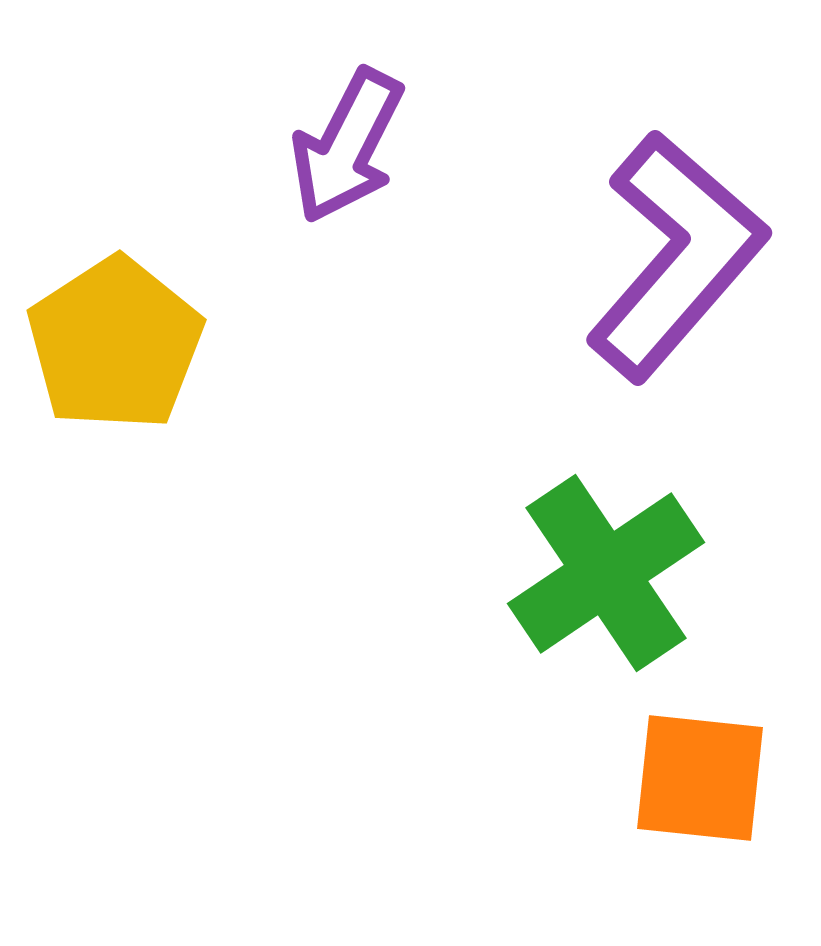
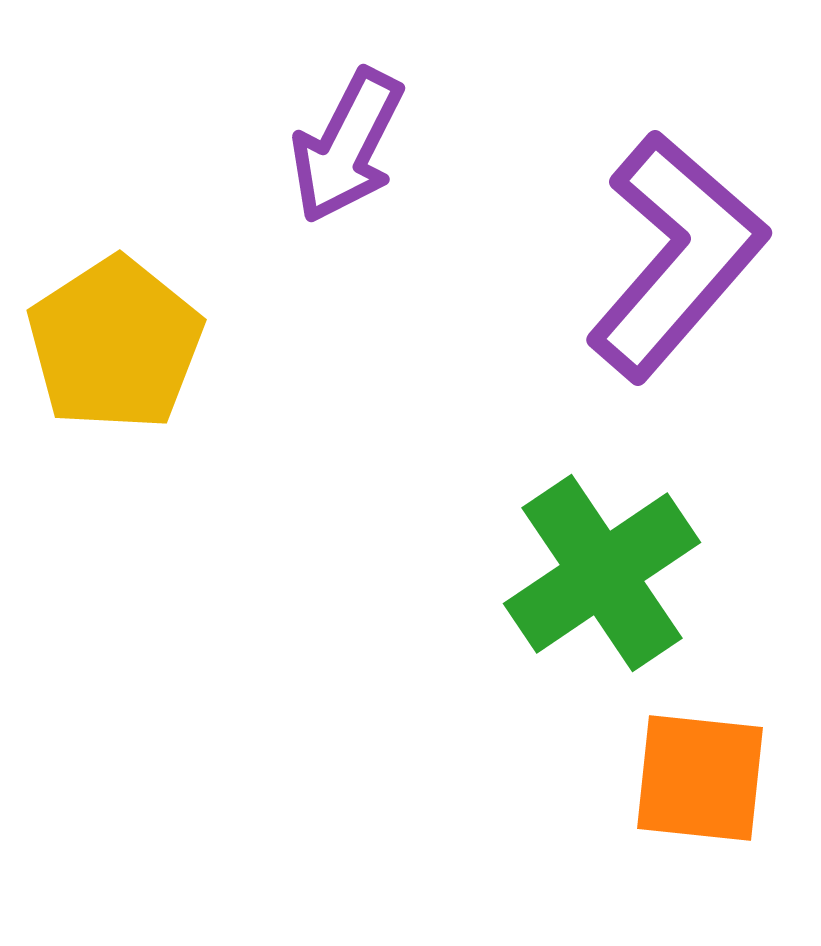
green cross: moved 4 px left
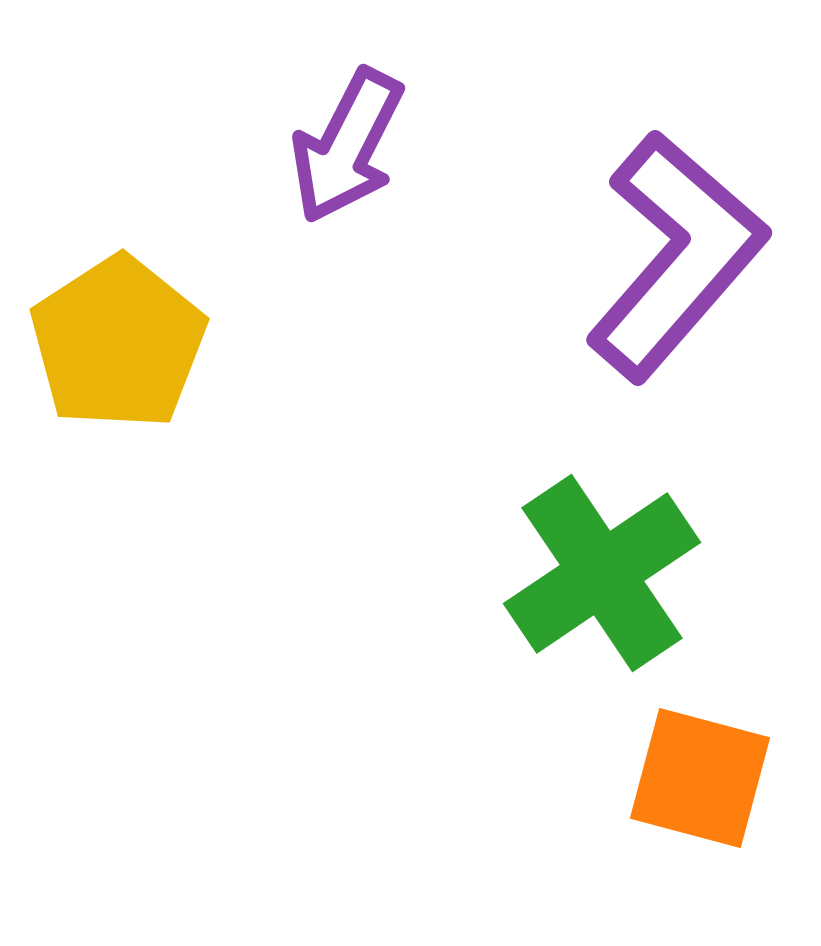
yellow pentagon: moved 3 px right, 1 px up
orange square: rotated 9 degrees clockwise
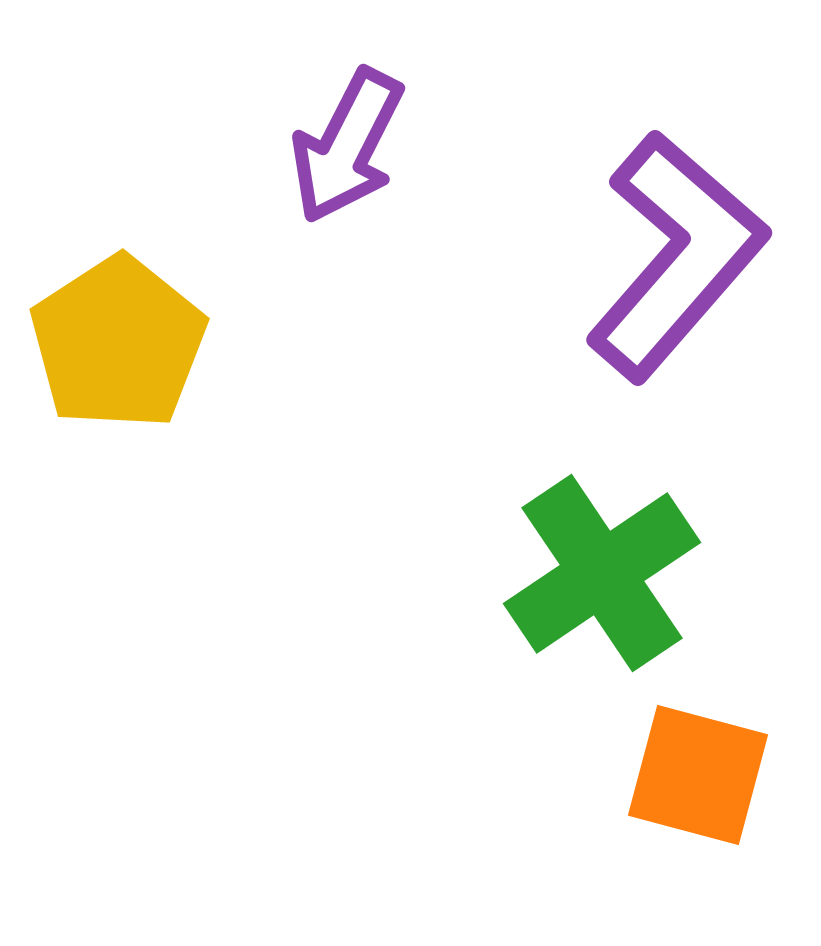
orange square: moved 2 px left, 3 px up
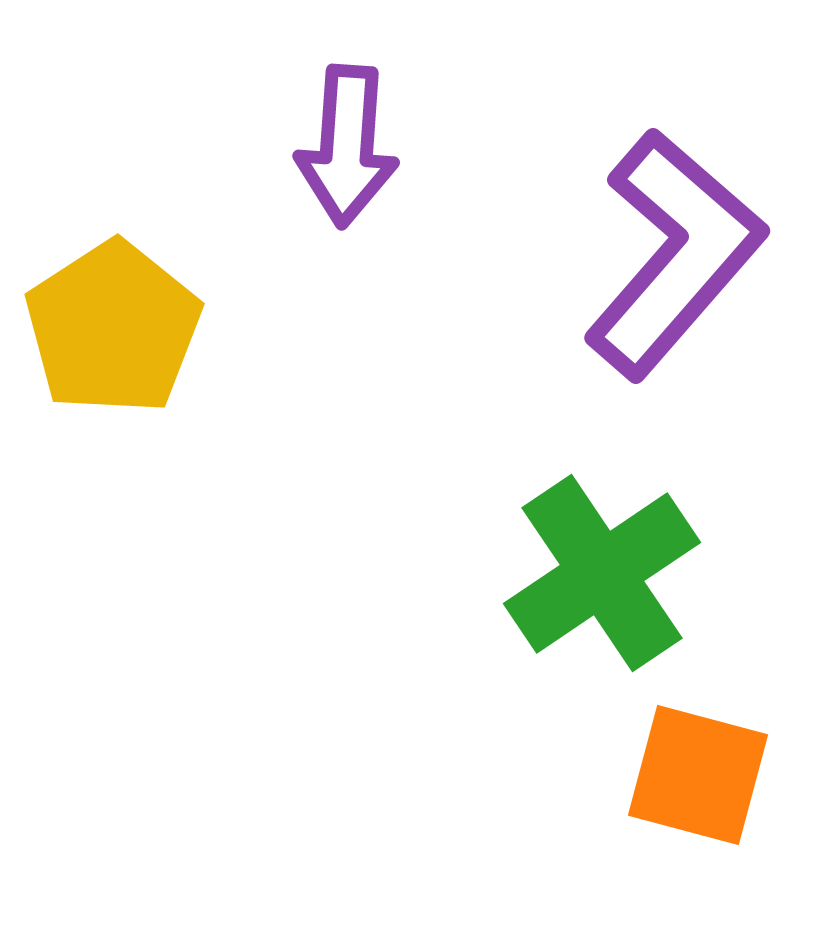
purple arrow: rotated 23 degrees counterclockwise
purple L-shape: moved 2 px left, 2 px up
yellow pentagon: moved 5 px left, 15 px up
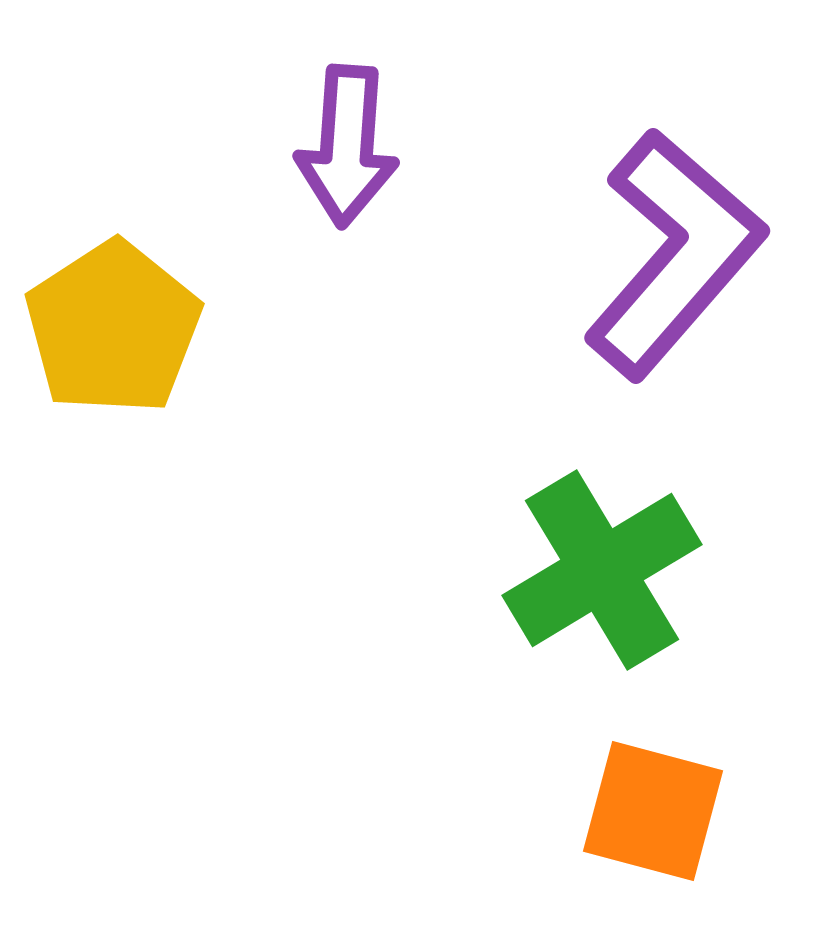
green cross: moved 3 px up; rotated 3 degrees clockwise
orange square: moved 45 px left, 36 px down
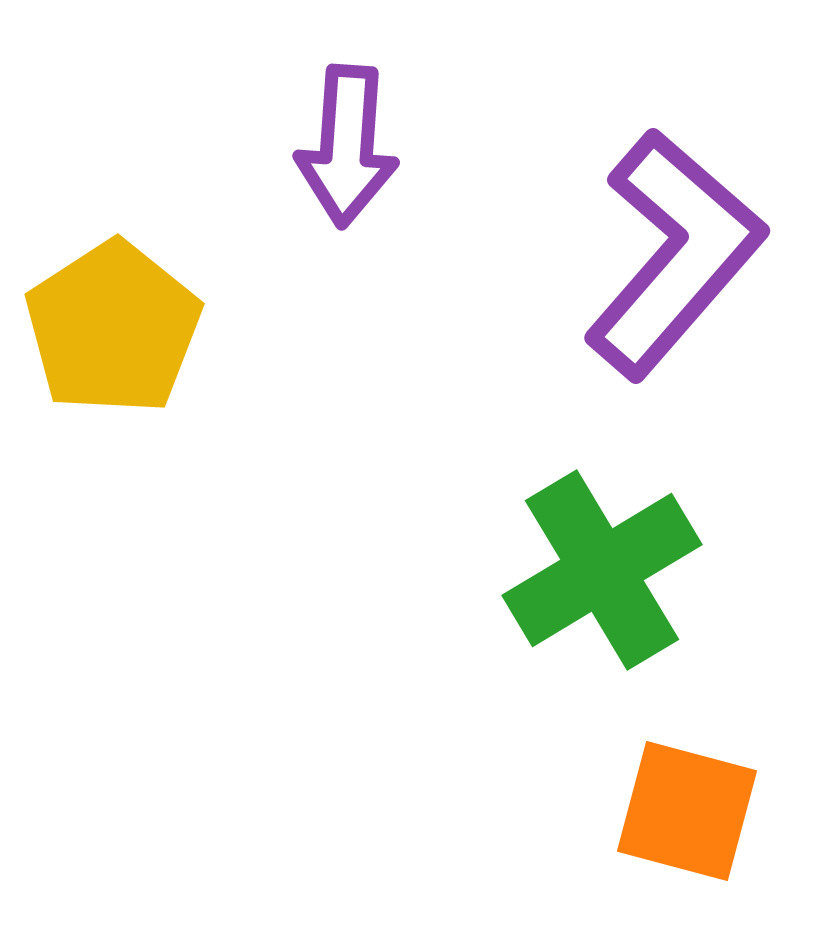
orange square: moved 34 px right
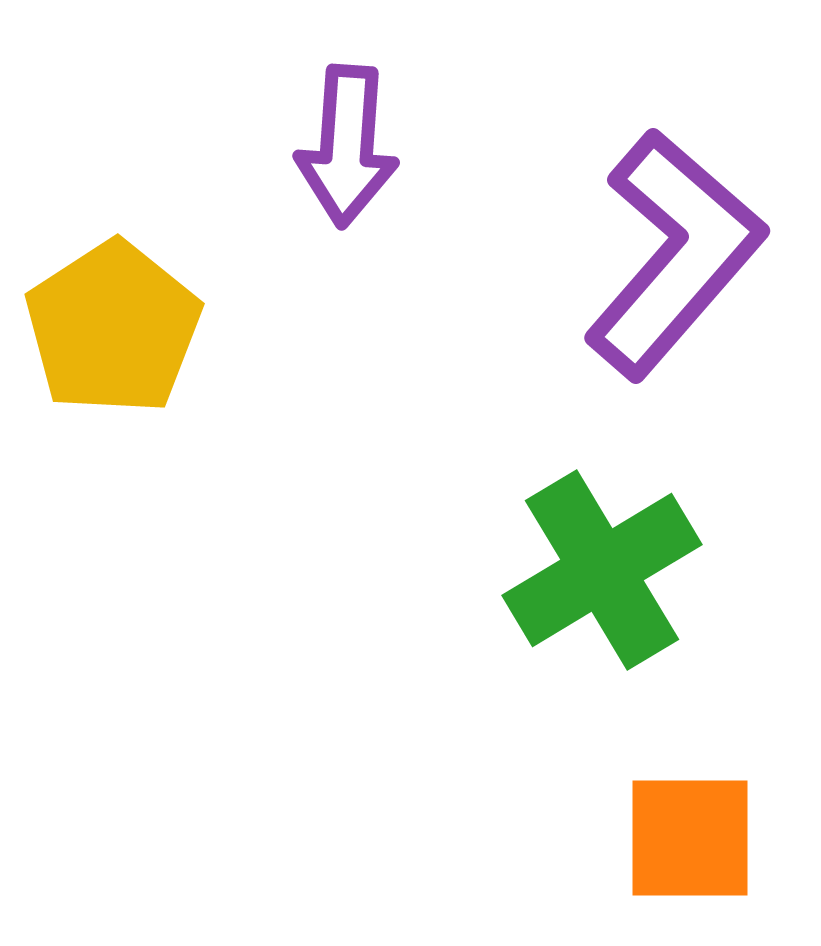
orange square: moved 3 px right, 27 px down; rotated 15 degrees counterclockwise
